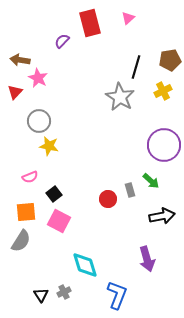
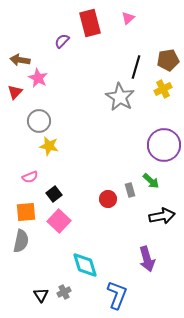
brown pentagon: moved 2 px left
yellow cross: moved 2 px up
pink square: rotated 15 degrees clockwise
gray semicircle: rotated 20 degrees counterclockwise
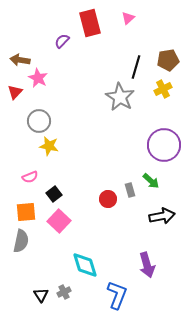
purple arrow: moved 6 px down
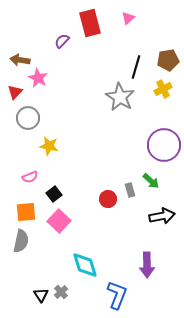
gray circle: moved 11 px left, 3 px up
purple arrow: rotated 15 degrees clockwise
gray cross: moved 3 px left; rotated 16 degrees counterclockwise
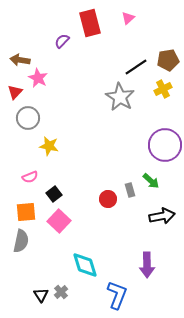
black line: rotated 40 degrees clockwise
purple circle: moved 1 px right
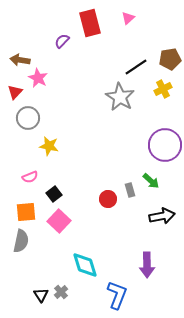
brown pentagon: moved 2 px right, 1 px up
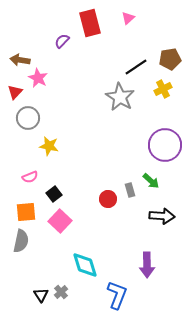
black arrow: rotated 15 degrees clockwise
pink square: moved 1 px right
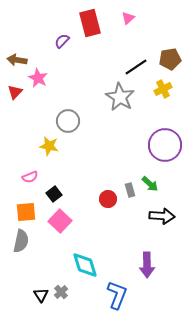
brown arrow: moved 3 px left
gray circle: moved 40 px right, 3 px down
green arrow: moved 1 px left, 3 px down
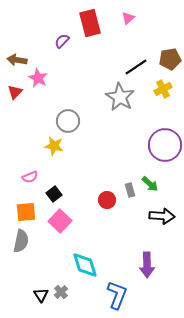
yellow star: moved 5 px right
red circle: moved 1 px left, 1 px down
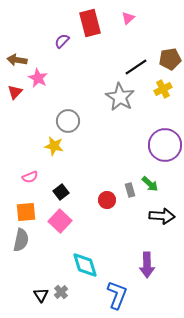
black square: moved 7 px right, 2 px up
gray semicircle: moved 1 px up
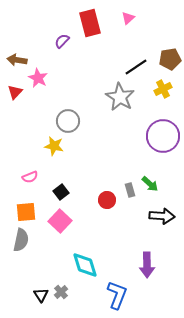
purple circle: moved 2 px left, 9 px up
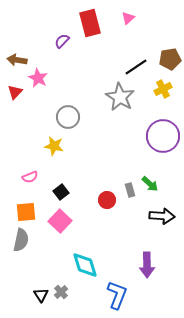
gray circle: moved 4 px up
